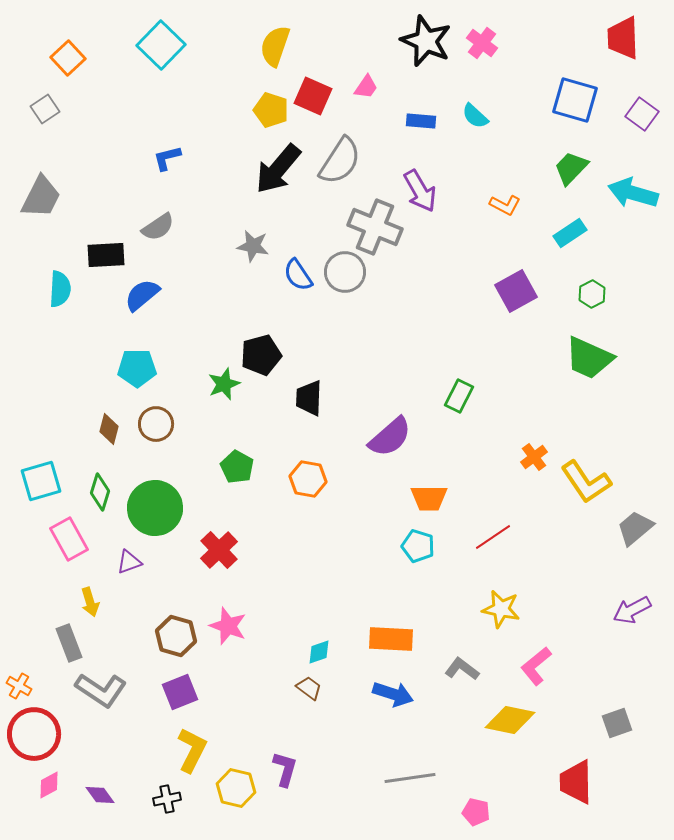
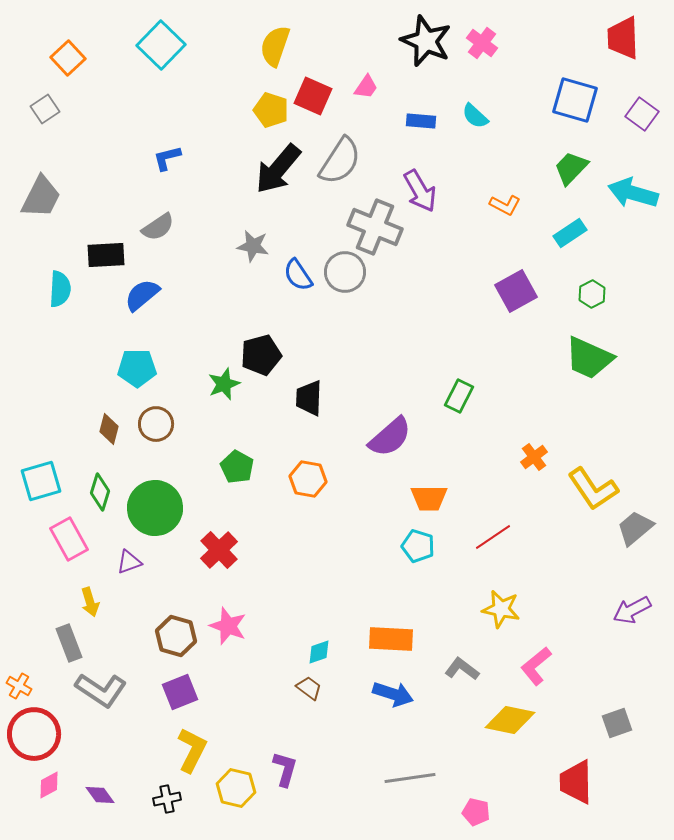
yellow L-shape at (586, 482): moved 7 px right, 7 px down
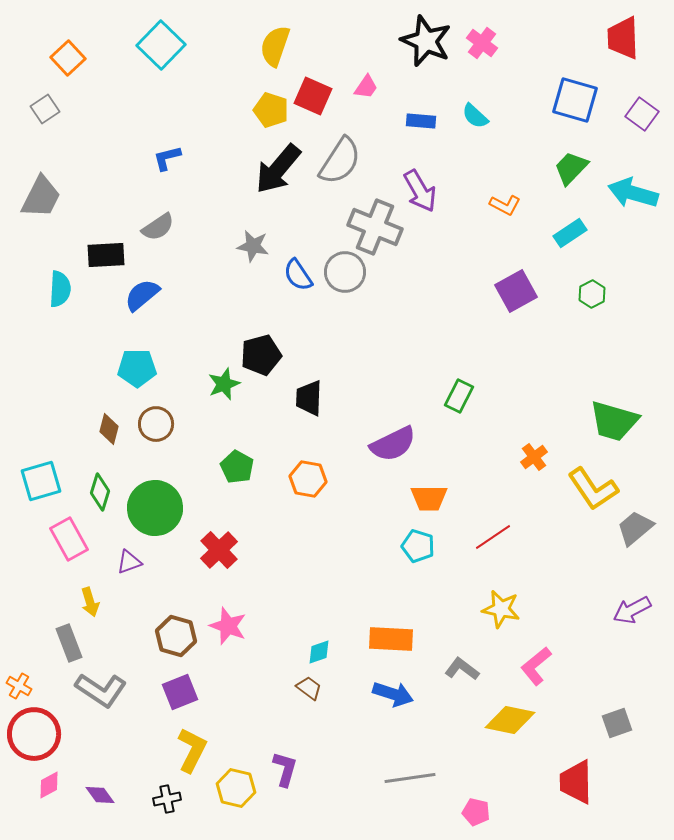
green trapezoid at (589, 358): moved 25 px right, 63 px down; rotated 8 degrees counterclockwise
purple semicircle at (390, 437): moved 3 px right, 7 px down; rotated 15 degrees clockwise
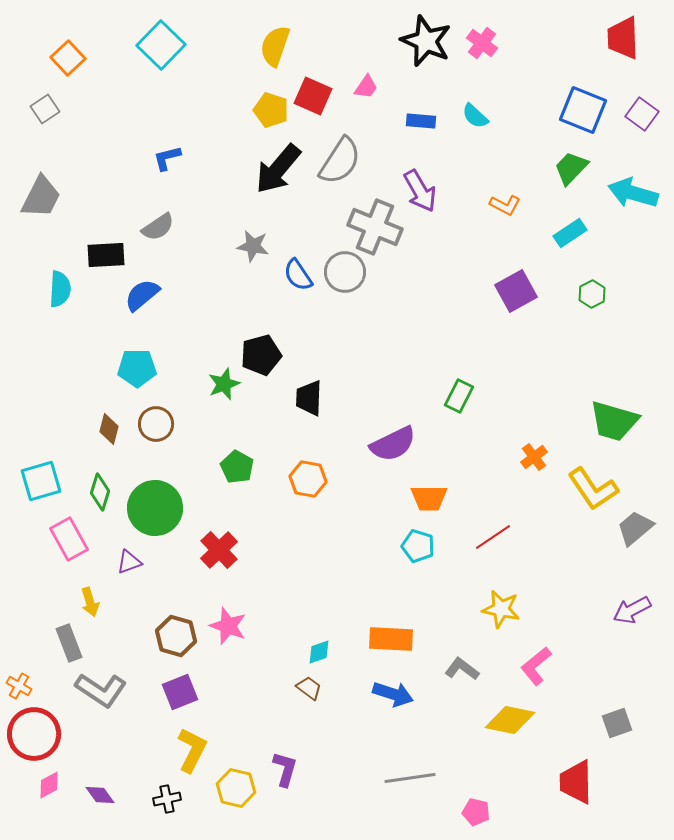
blue square at (575, 100): moved 8 px right, 10 px down; rotated 6 degrees clockwise
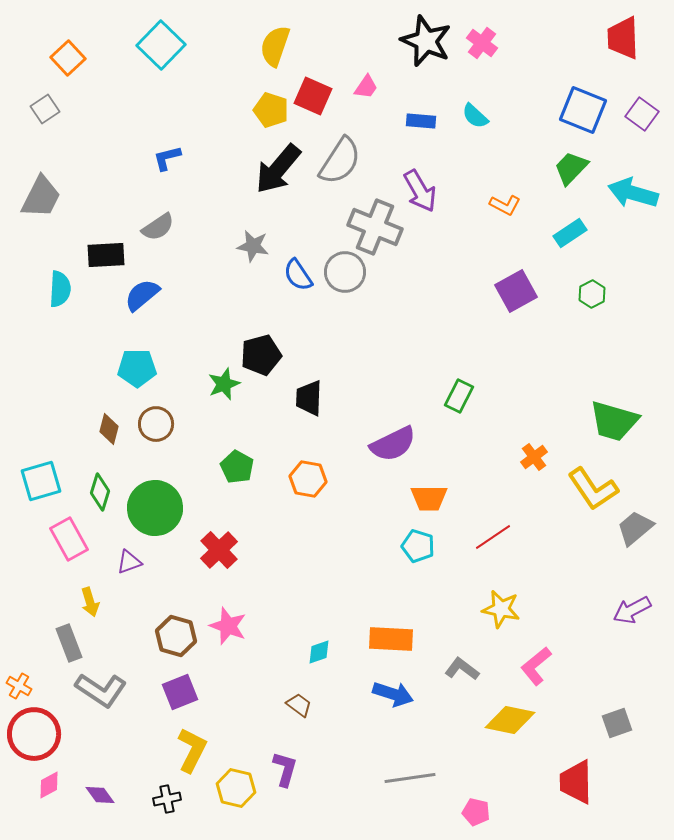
brown trapezoid at (309, 688): moved 10 px left, 17 px down
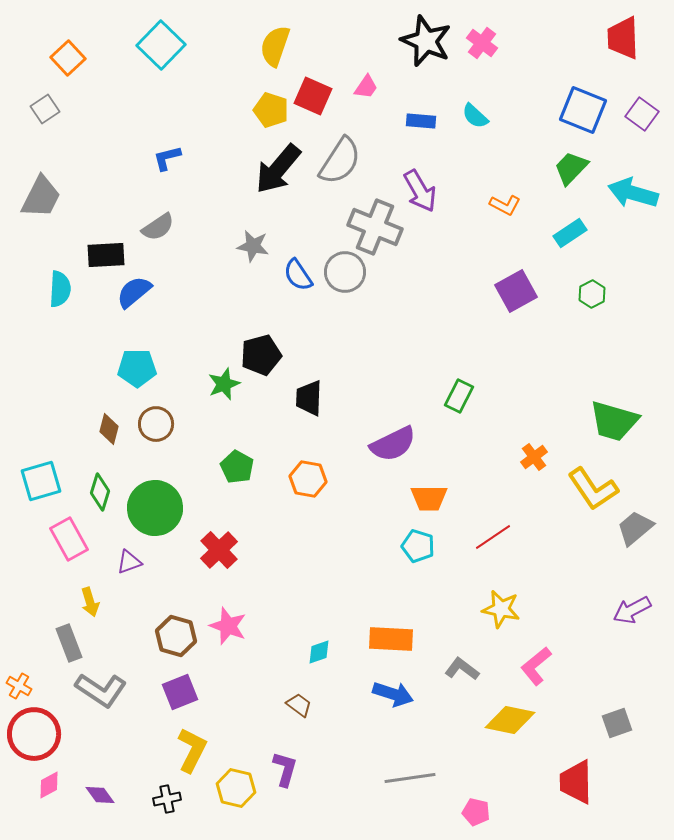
blue semicircle at (142, 295): moved 8 px left, 3 px up
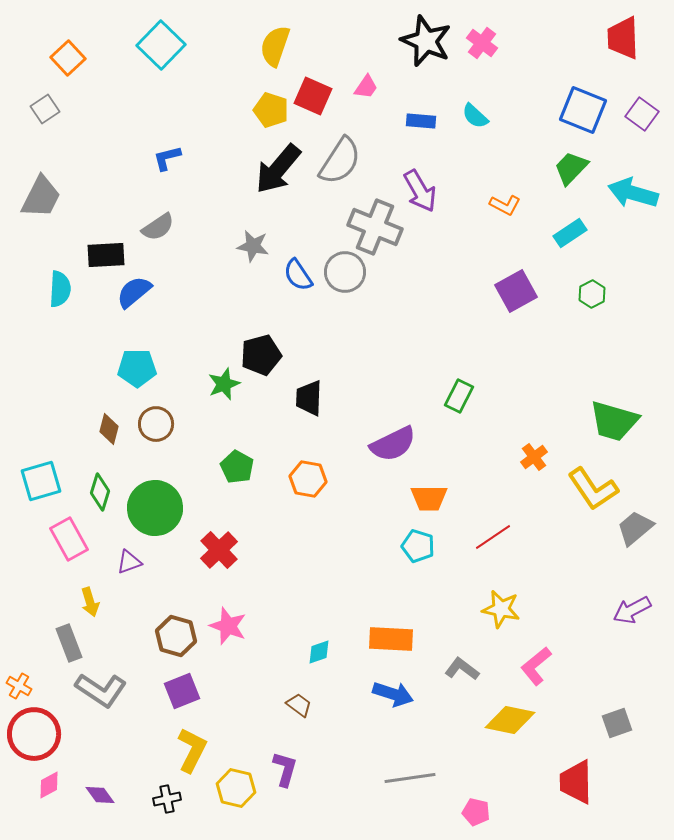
purple square at (180, 692): moved 2 px right, 1 px up
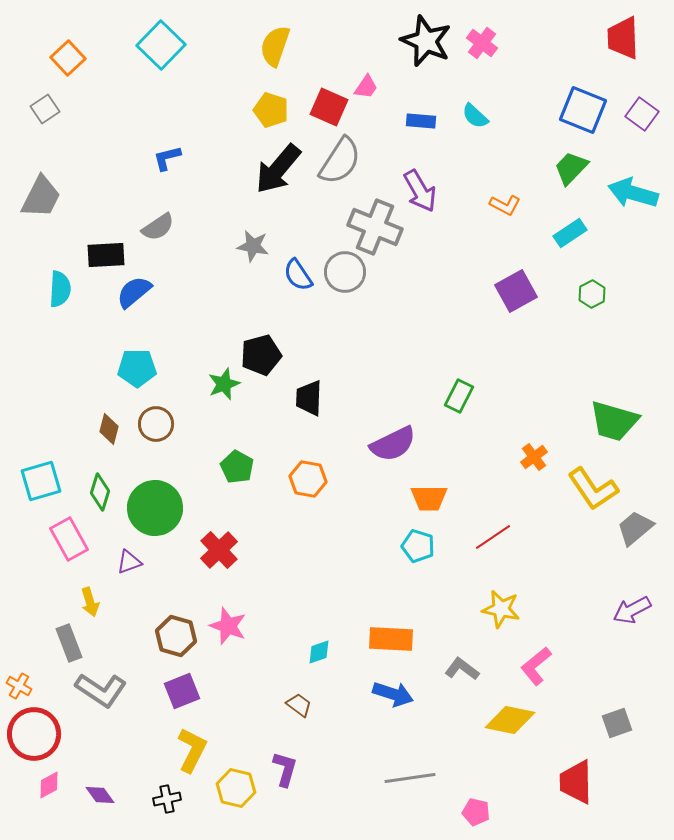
red square at (313, 96): moved 16 px right, 11 px down
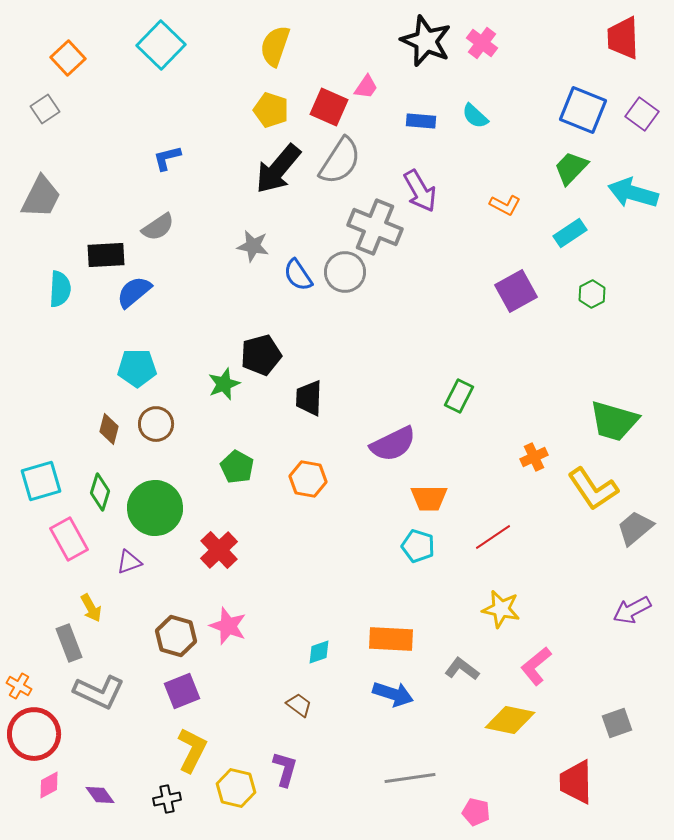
orange cross at (534, 457): rotated 12 degrees clockwise
yellow arrow at (90, 602): moved 1 px right, 6 px down; rotated 12 degrees counterclockwise
gray L-shape at (101, 690): moved 2 px left, 2 px down; rotated 9 degrees counterclockwise
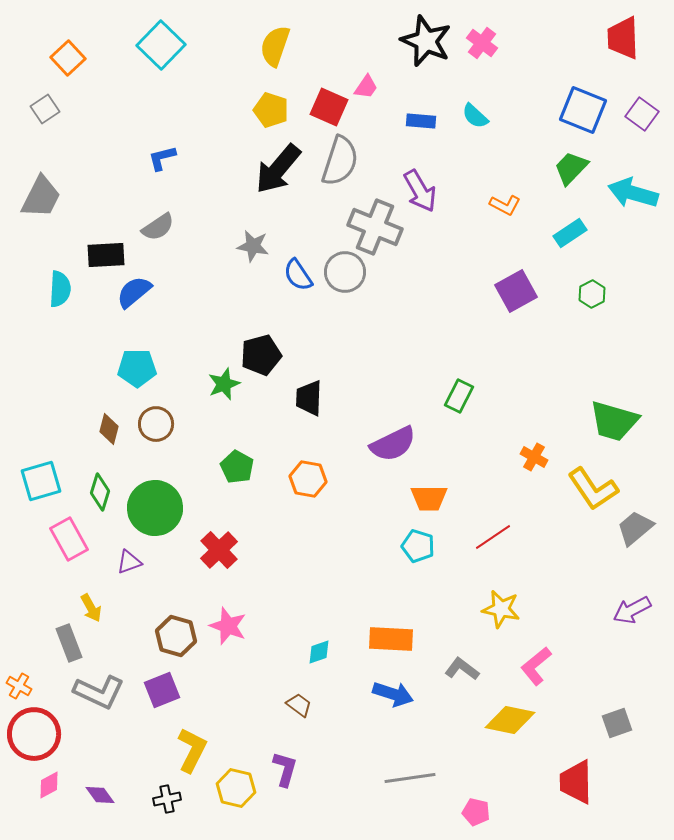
blue L-shape at (167, 158): moved 5 px left
gray semicircle at (340, 161): rotated 15 degrees counterclockwise
orange cross at (534, 457): rotated 36 degrees counterclockwise
purple square at (182, 691): moved 20 px left, 1 px up
